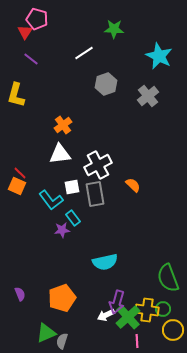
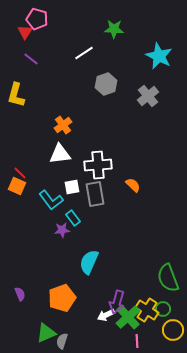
white cross: rotated 24 degrees clockwise
cyan semicircle: moved 16 px left; rotated 125 degrees clockwise
yellow cross: rotated 25 degrees clockwise
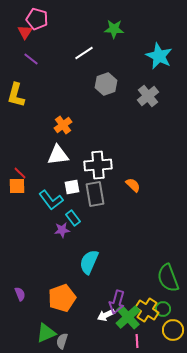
white triangle: moved 2 px left, 1 px down
orange square: rotated 24 degrees counterclockwise
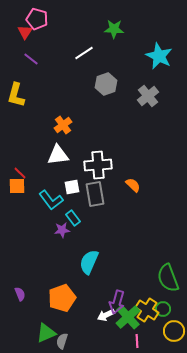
yellow circle: moved 1 px right, 1 px down
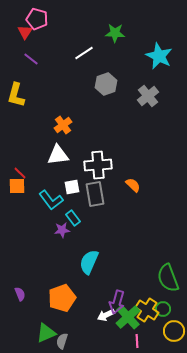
green star: moved 1 px right, 4 px down
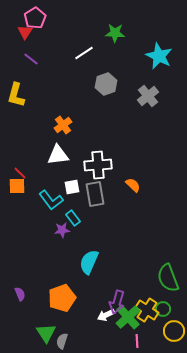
pink pentagon: moved 2 px left, 1 px up; rotated 25 degrees clockwise
green triangle: rotated 40 degrees counterclockwise
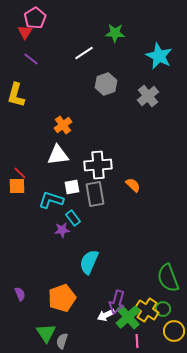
cyan L-shape: rotated 145 degrees clockwise
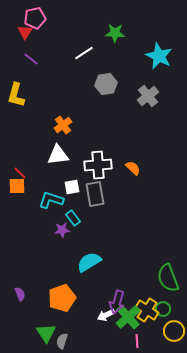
pink pentagon: rotated 20 degrees clockwise
gray hexagon: rotated 10 degrees clockwise
orange semicircle: moved 17 px up
cyan semicircle: rotated 35 degrees clockwise
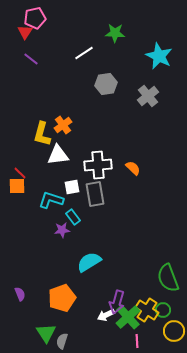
yellow L-shape: moved 26 px right, 39 px down
cyan rectangle: moved 1 px up
green circle: moved 1 px down
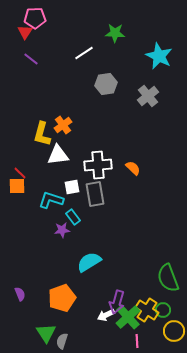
pink pentagon: rotated 10 degrees clockwise
